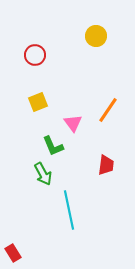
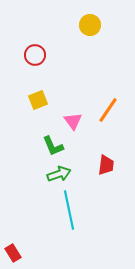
yellow circle: moved 6 px left, 11 px up
yellow square: moved 2 px up
pink triangle: moved 2 px up
green arrow: moved 16 px right; rotated 80 degrees counterclockwise
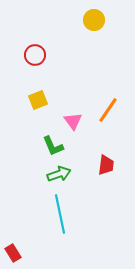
yellow circle: moved 4 px right, 5 px up
cyan line: moved 9 px left, 4 px down
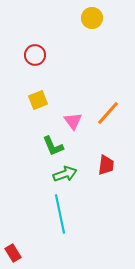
yellow circle: moved 2 px left, 2 px up
orange line: moved 3 px down; rotated 8 degrees clockwise
green arrow: moved 6 px right
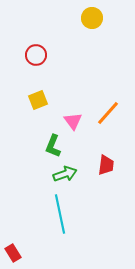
red circle: moved 1 px right
green L-shape: rotated 45 degrees clockwise
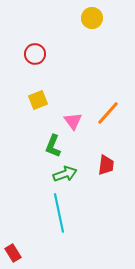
red circle: moved 1 px left, 1 px up
cyan line: moved 1 px left, 1 px up
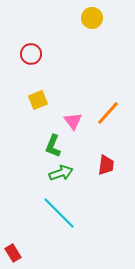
red circle: moved 4 px left
green arrow: moved 4 px left, 1 px up
cyan line: rotated 33 degrees counterclockwise
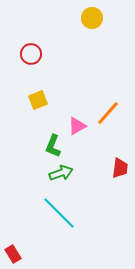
pink triangle: moved 4 px right, 5 px down; rotated 36 degrees clockwise
red trapezoid: moved 14 px right, 3 px down
red rectangle: moved 1 px down
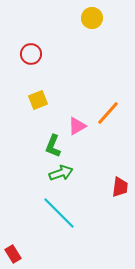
red trapezoid: moved 19 px down
